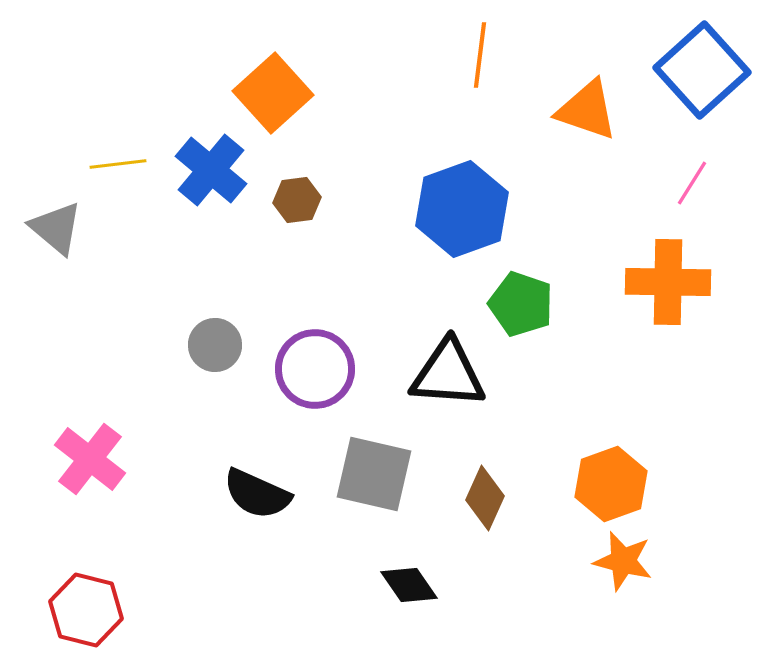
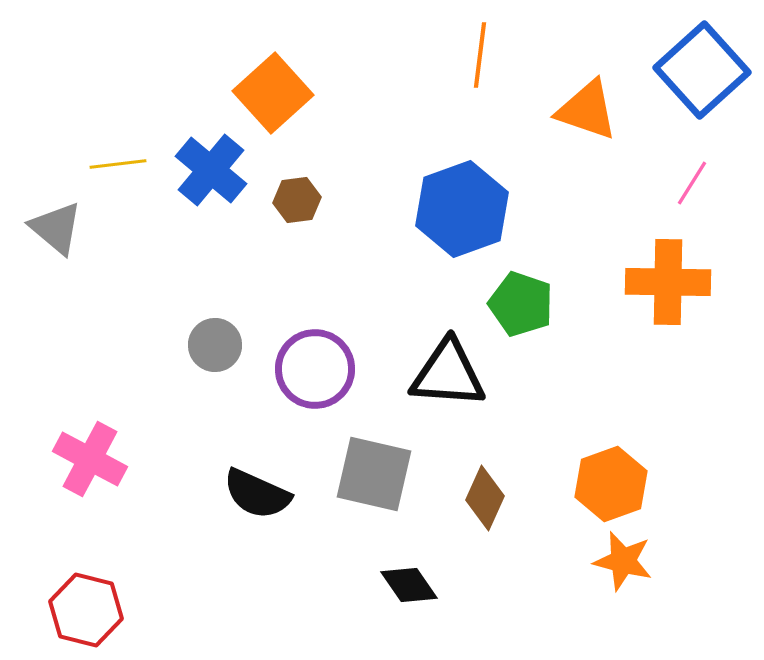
pink cross: rotated 10 degrees counterclockwise
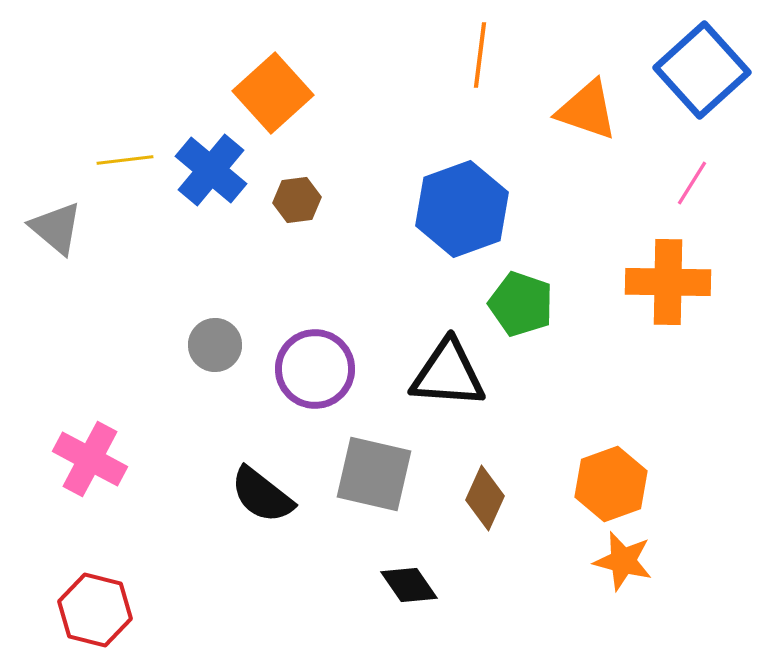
yellow line: moved 7 px right, 4 px up
black semicircle: moved 5 px right, 1 px down; rotated 14 degrees clockwise
red hexagon: moved 9 px right
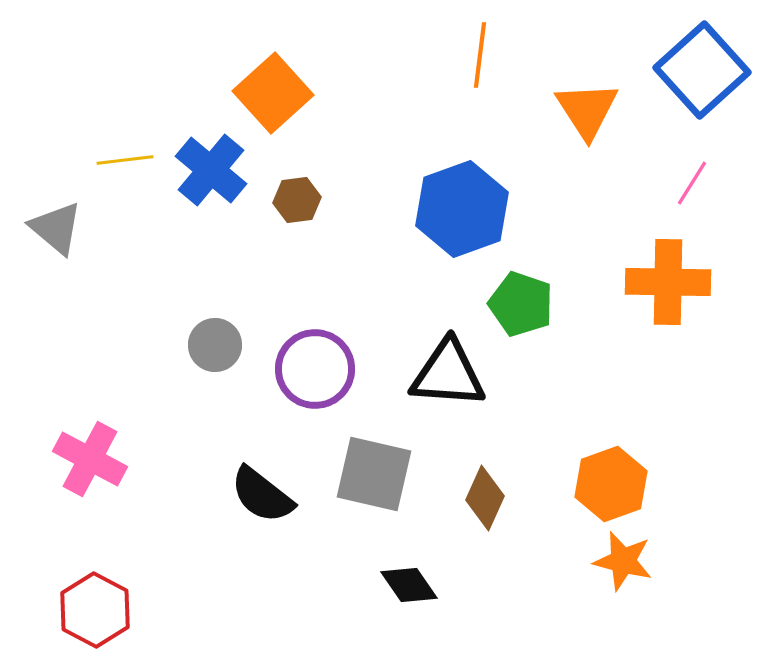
orange triangle: rotated 38 degrees clockwise
red hexagon: rotated 14 degrees clockwise
